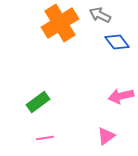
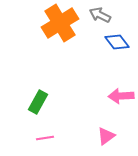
pink arrow: rotated 10 degrees clockwise
green rectangle: rotated 25 degrees counterclockwise
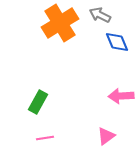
blue diamond: rotated 15 degrees clockwise
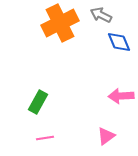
gray arrow: moved 1 px right
orange cross: rotated 6 degrees clockwise
blue diamond: moved 2 px right
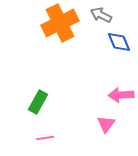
pink arrow: moved 1 px up
pink triangle: moved 12 px up; rotated 18 degrees counterclockwise
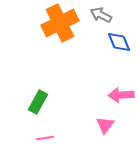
pink triangle: moved 1 px left, 1 px down
